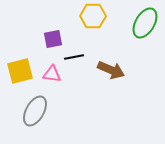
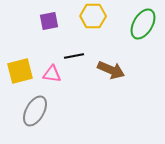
green ellipse: moved 2 px left, 1 px down
purple square: moved 4 px left, 18 px up
black line: moved 1 px up
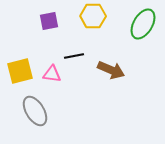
gray ellipse: rotated 60 degrees counterclockwise
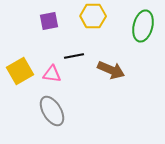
green ellipse: moved 2 px down; rotated 16 degrees counterclockwise
yellow square: rotated 16 degrees counterclockwise
gray ellipse: moved 17 px right
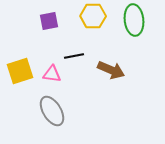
green ellipse: moved 9 px left, 6 px up; rotated 20 degrees counterclockwise
yellow square: rotated 12 degrees clockwise
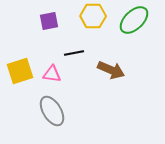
green ellipse: rotated 52 degrees clockwise
black line: moved 3 px up
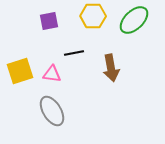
brown arrow: moved 2 px up; rotated 56 degrees clockwise
